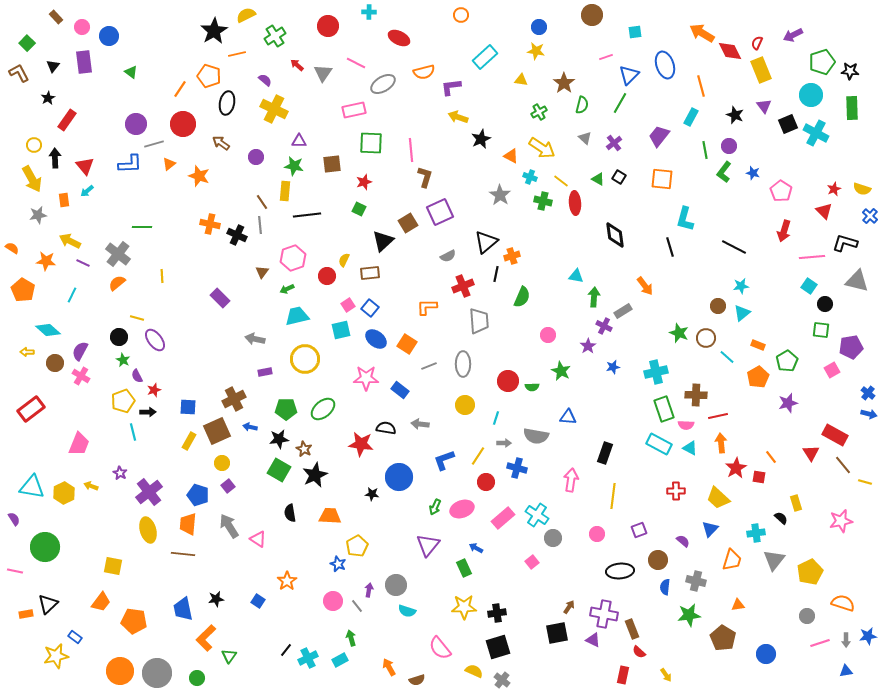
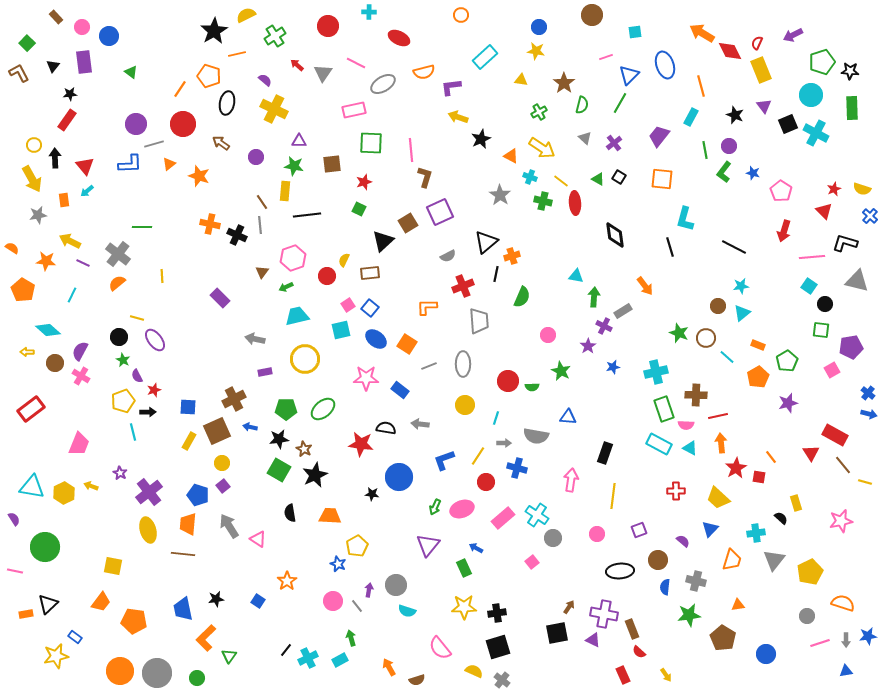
black star at (48, 98): moved 22 px right, 4 px up; rotated 24 degrees clockwise
green arrow at (287, 289): moved 1 px left, 2 px up
purple square at (228, 486): moved 5 px left
red rectangle at (623, 675): rotated 36 degrees counterclockwise
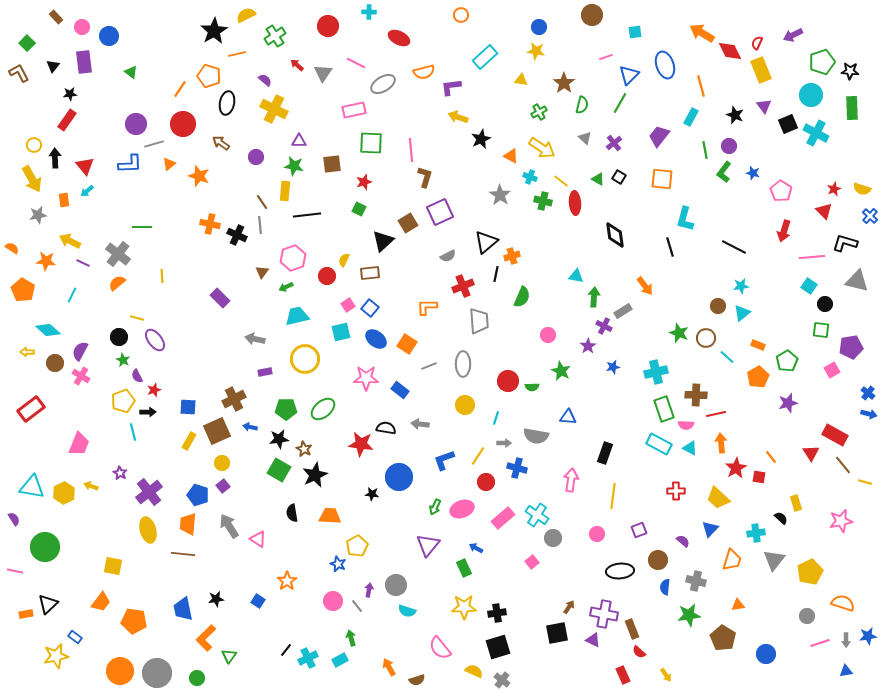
cyan square at (341, 330): moved 2 px down
red line at (718, 416): moved 2 px left, 2 px up
black semicircle at (290, 513): moved 2 px right
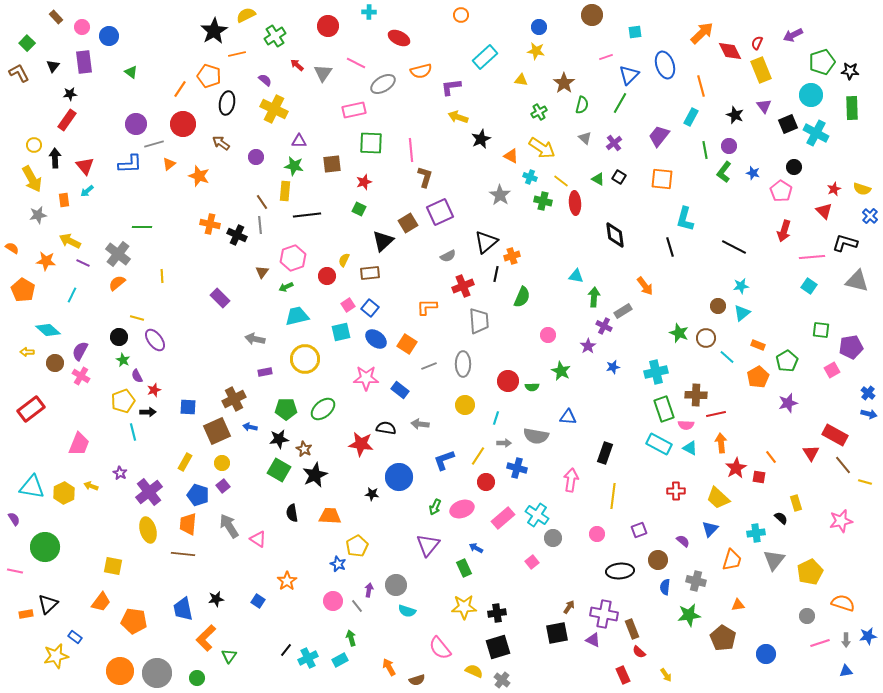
orange arrow at (702, 33): rotated 105 degrees clockwise
orange semicircle at (424, 72): moved 3 px left, 1 px up
black circle at (825, 304): moved 31 px left, 137 px up
yellow rectangle at (189, 441): moved 4 px left, 21 px down
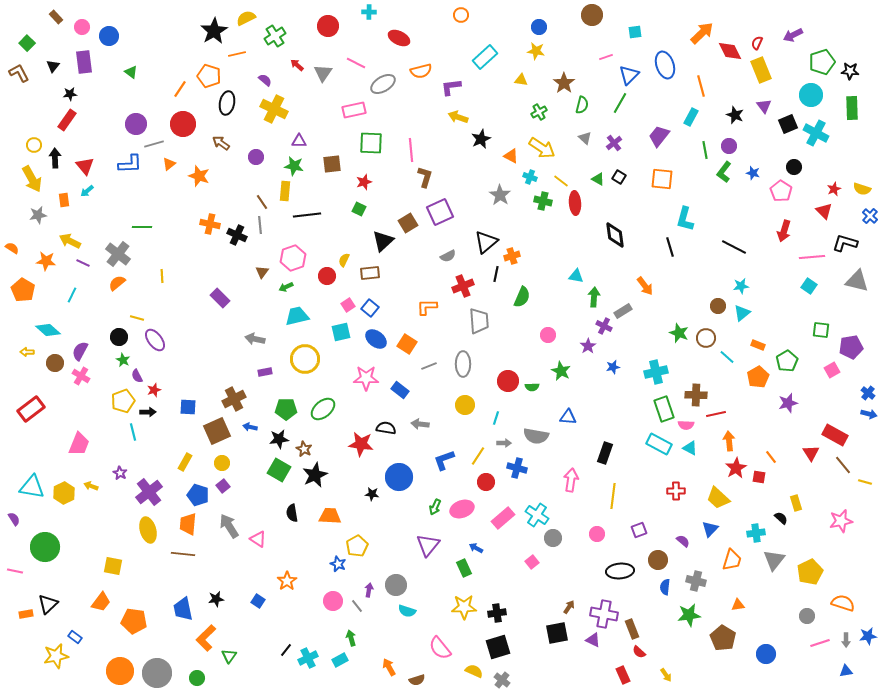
yellow semicircle at (246, 15): moved 3 px down
orange arrow at (721, 443): moved 8 px right, 2 px up
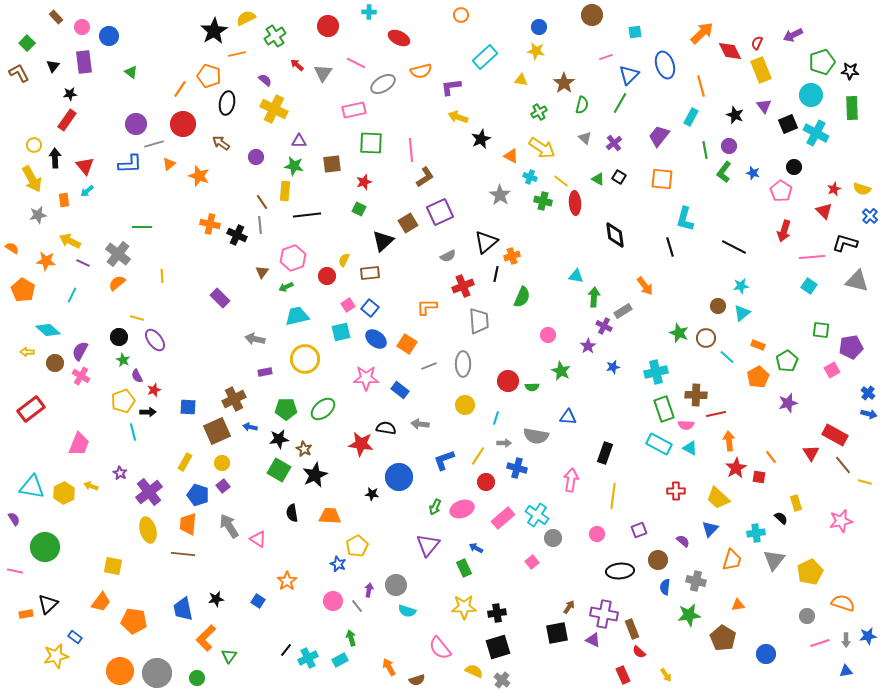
brown L-shape at (425, 177): rotated 40 degrees clockwise
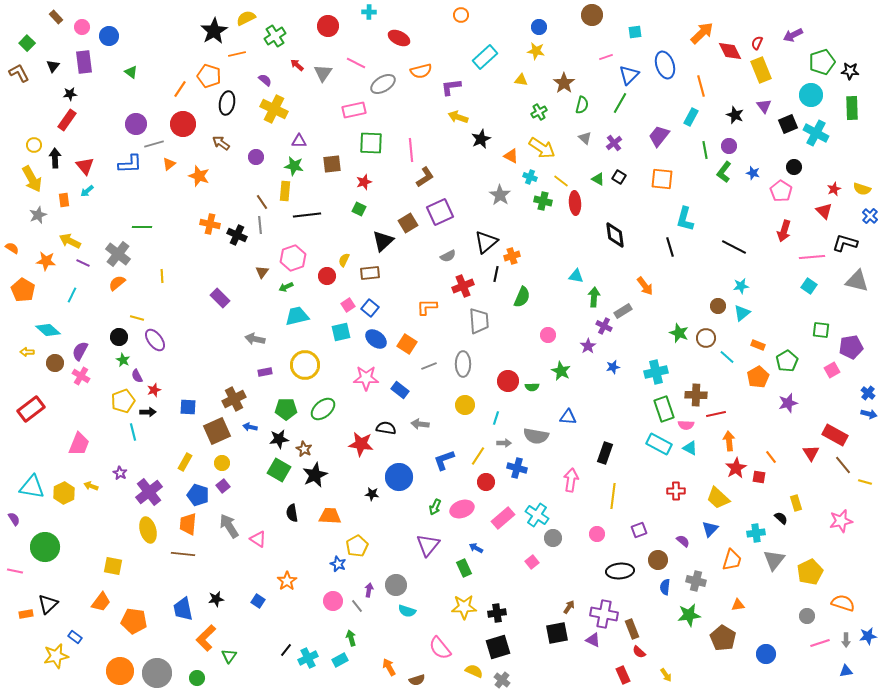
gray star at (38, 215): rotated 12 degrees counterclockwise
yellow circle at (305, 359): moved 6 px down
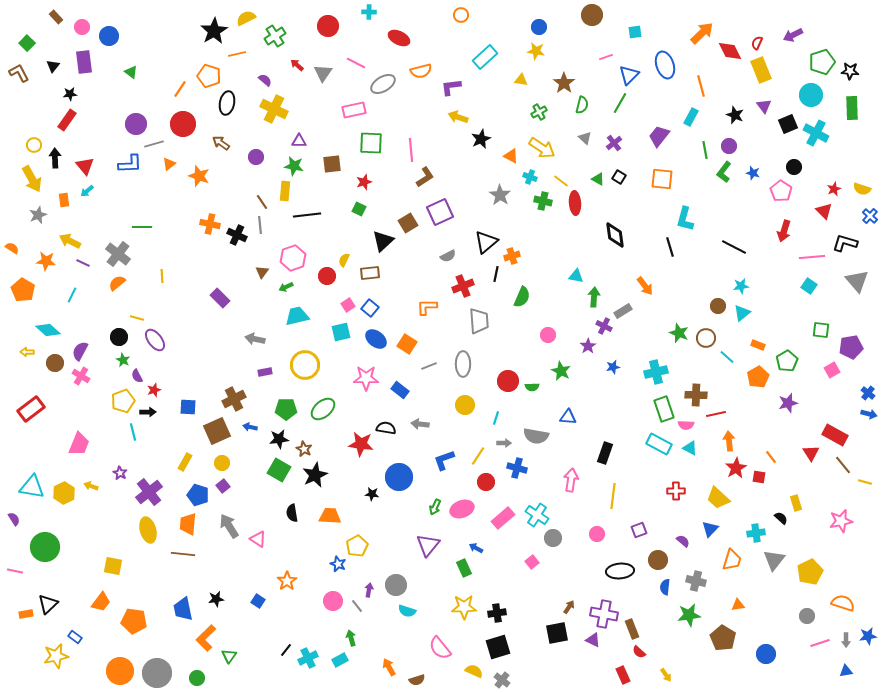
gray triangle at (857, 281): rotated 35 degrees clockwise
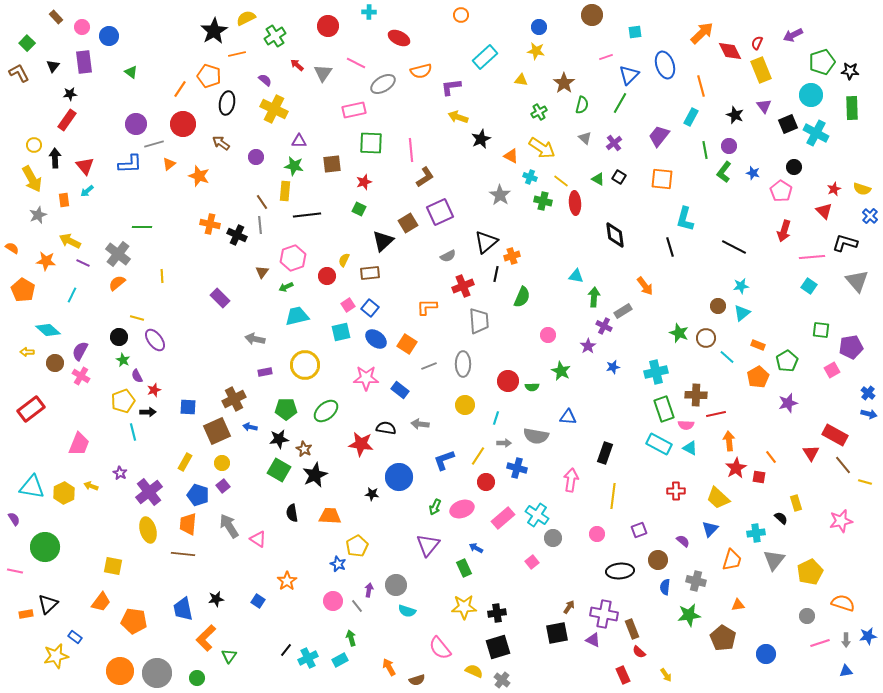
green ellipse at (323, 409): moved 3 px right, 2 px down
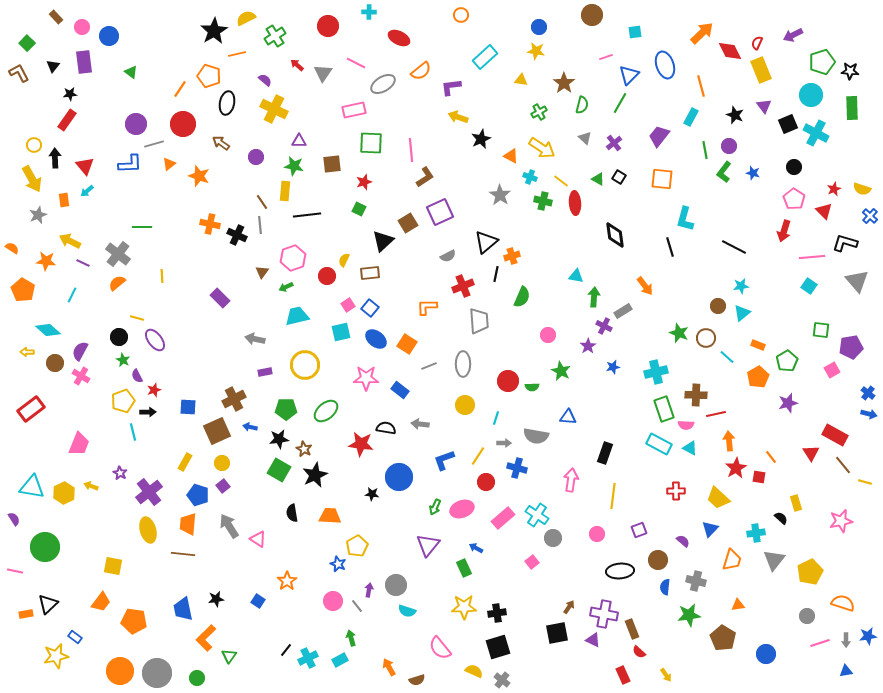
orange semicircle at (421, 71): rotated 25 degrees counterclockwise
pink pentagon at (781, 191): moved 13 px right, 8 px down
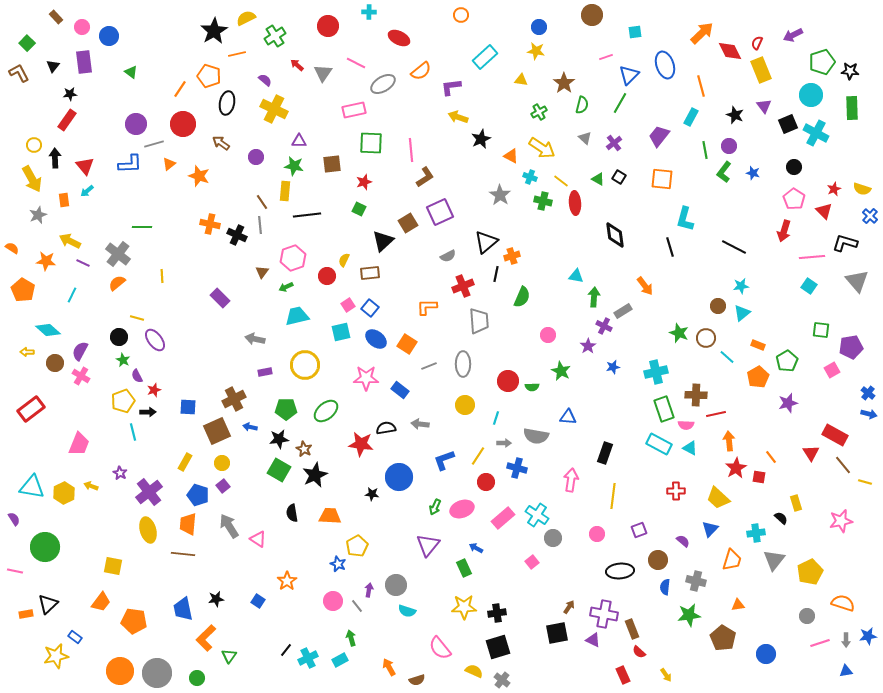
black semicircle at (386, 428): rotated 18 degrees counterclockwise
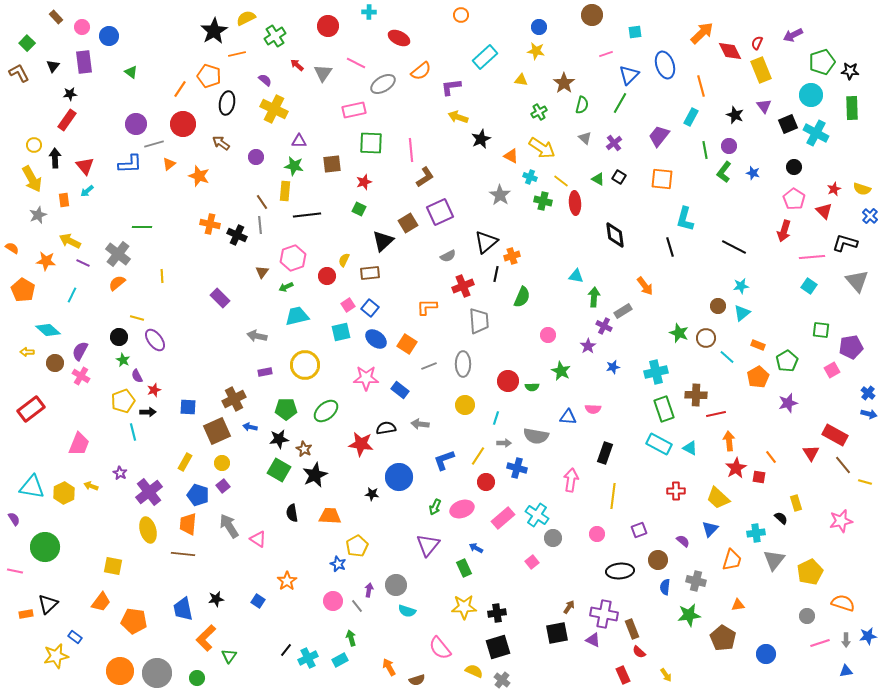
pink line at (606, 57): moved 3 px up
gray arrow at (255, 339): moved 2 px right, 3 px up
pink semicircle at (686, 425): moved 93 px left, 16 px up
